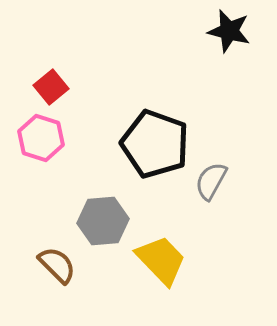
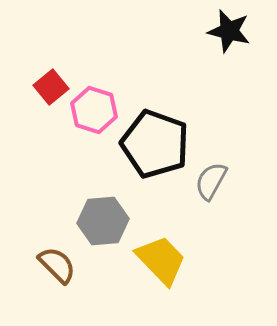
pink hexagon: moved 53 px right, 28 px up
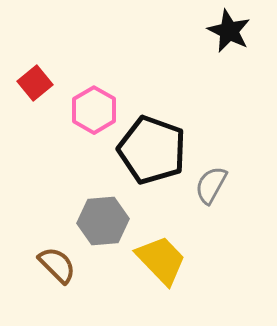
black star: rotated 12 degrees clockwise
red square: moved 16 px left, 4 px up
pink hexagon: rotated 12 degrees clockwise
black pentagon: moved 3 px left, 6 px down
gray semicircle: moved 4 px down
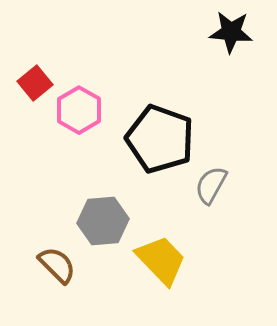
black star: moved 2 px right, 1 px down; rotated 21 degrees counterclockwise
pink hexagon: moved 15 px left
black pentagon: moved 8 px right, 11 px up
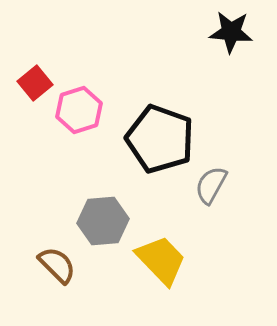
pink hexagon: rotated 12 degrees clockwise
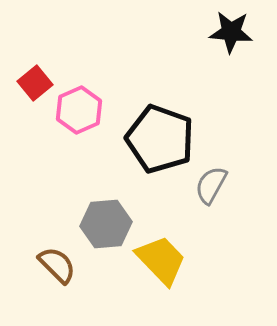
pink hexagon: rotated 6 degrees counterclockwise
gray hexagon: moved 3 px right, 3 px down
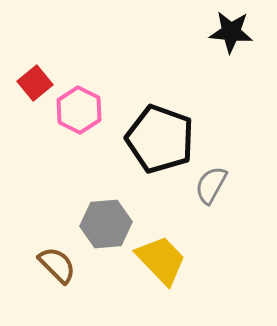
pink hexagon: rotated 9 degrees counterclockwise
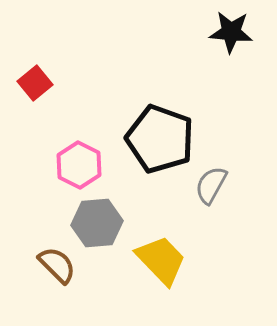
pink hexagon: moved 55 px down
gray hexagon: moved 9 px left, 1 px up
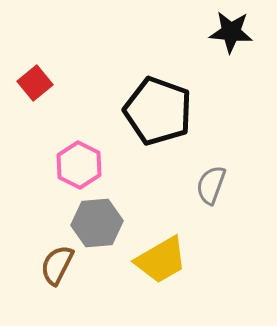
black pentagon: moved 2 px left, 28 px up
gray semicircle: rotated 9 degrees counterclockwise
yellow trapezoid: rotated 104 degrees clockwise
brown semicircle: rotated 108 degrees counterclockwise
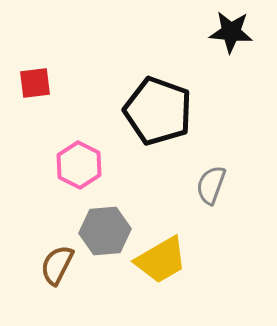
red square: rotated 32 degrees clockwise
gray hexagon: moved 8 px right, 8 px down
